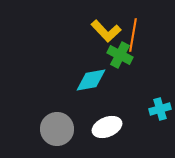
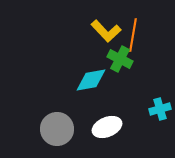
green cross: moved 4 px down
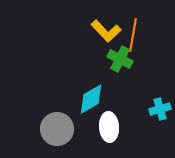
cyan diamond: moved 19 px down; rotated 20 degrees counterclockwise
white ellipse: moved 2 px right; rotated 72 degrees counterclockwise
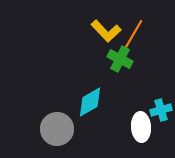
orange line: rotated 20 degrees clockwise
cyan diamond: moved 1 px left, 3 px down
cyan cross: moved 1 px right, 1 px down
white ellipse: moved 32 px right
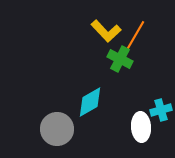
orange line: moved 2 px right, 1 px down
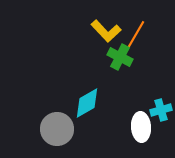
green cross: moved 2 px up
cyan diamond: moved 3 px left, 1 px down
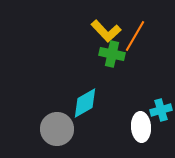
green cross: moved 8 px left, 3 px up; rotated 15 degrees counterclockwise
cyan diamond: moved 2 px left
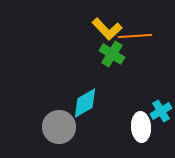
yellow L-shape: moved 1 px right, 2 px up
orange line: rotated 56 degrees clockwise
green cross: rotated 20 degrees clockwise
cyan cross: moved 1 px down; rotated 15 degrees counterclockwise
gray circle: moved 2 px right, 2 px up
